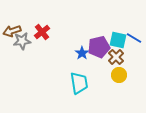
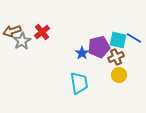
gray star: rotated 24 degrees counterclockwise
brown cross: rotated 21 degrees clockwise
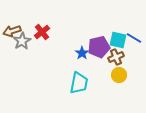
cyan trapezoid: rotated 20 degrees clockwise
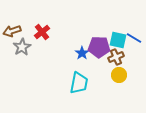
gray star: moved 6 px down
purple pentagon: rotated 15 degrees clockwise
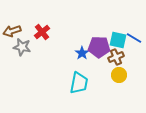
gray star: rotated 30 degrees counterclockwise
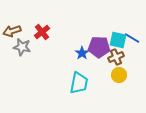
blue line: moved 2 px left
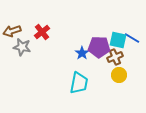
brown cross: moved 1 px left
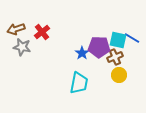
brown arrow: moved 4 px right, 2 px up
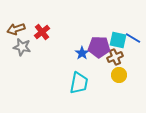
blue line: moved 1 px right
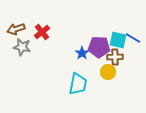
brown cross: rotated 21 degrees clockwise
yellow circle: moved 11 px left, 3 px up
cyan trapezoid: moved 1 px left, 1 px down
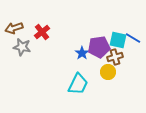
brown arrow: moved 2 px left, 1 px up
purple pentagon: rotated 10 degrees counterclockwise
brown cross: rotated 14 degrees counterclockwise
cyan trapezoid: rotated 15 degrees clockwise
